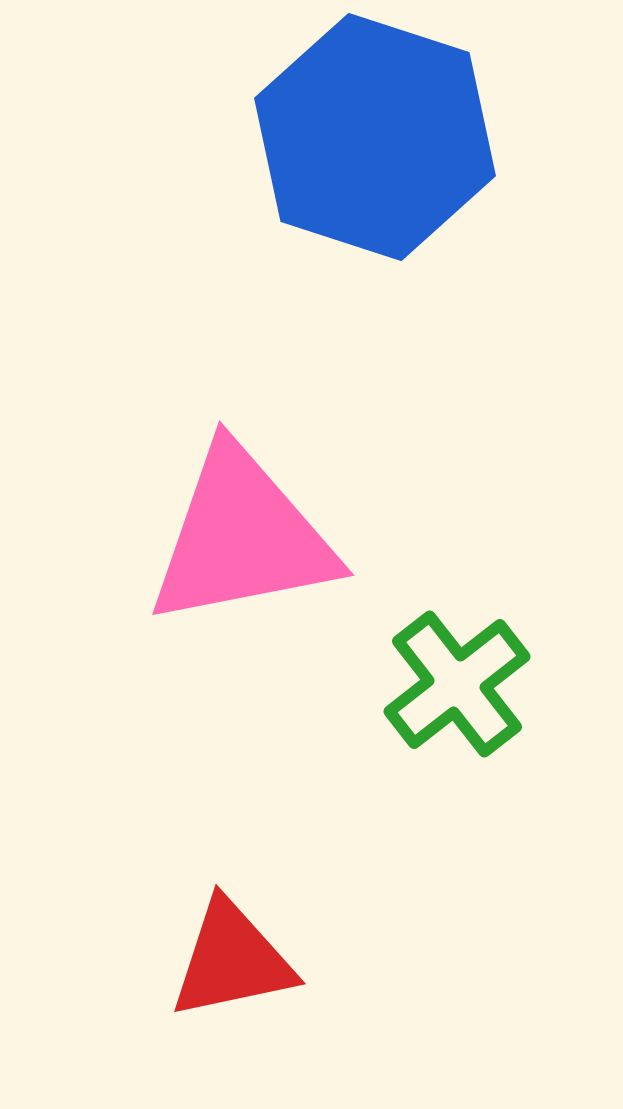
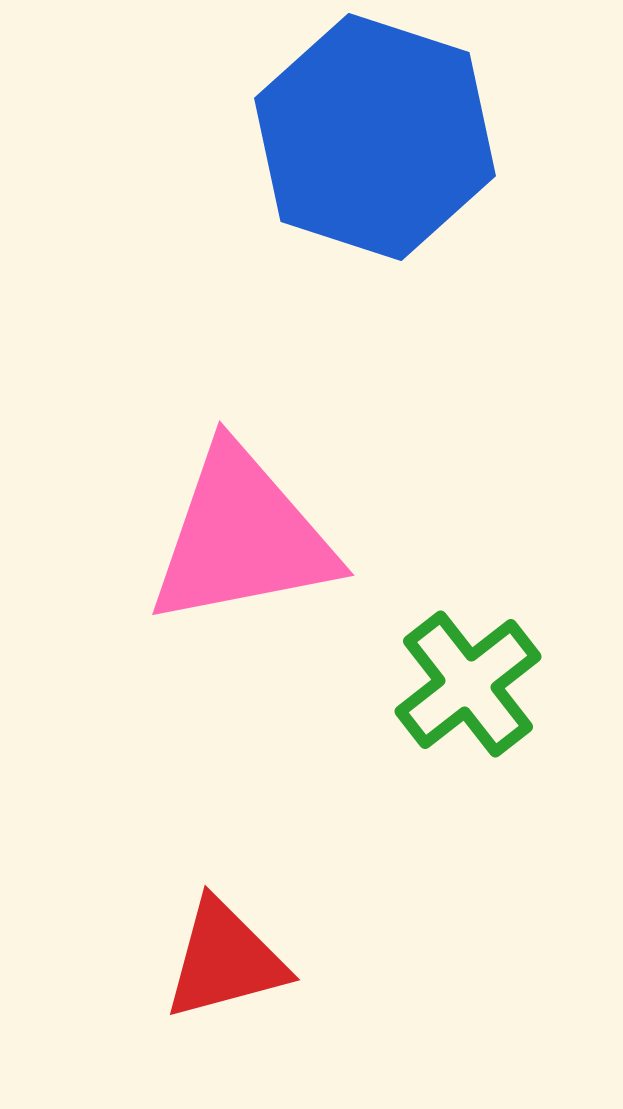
green cross: moved 11 px right
red triangle: moved 7 px left; rotated 3 degrees counterclockwise
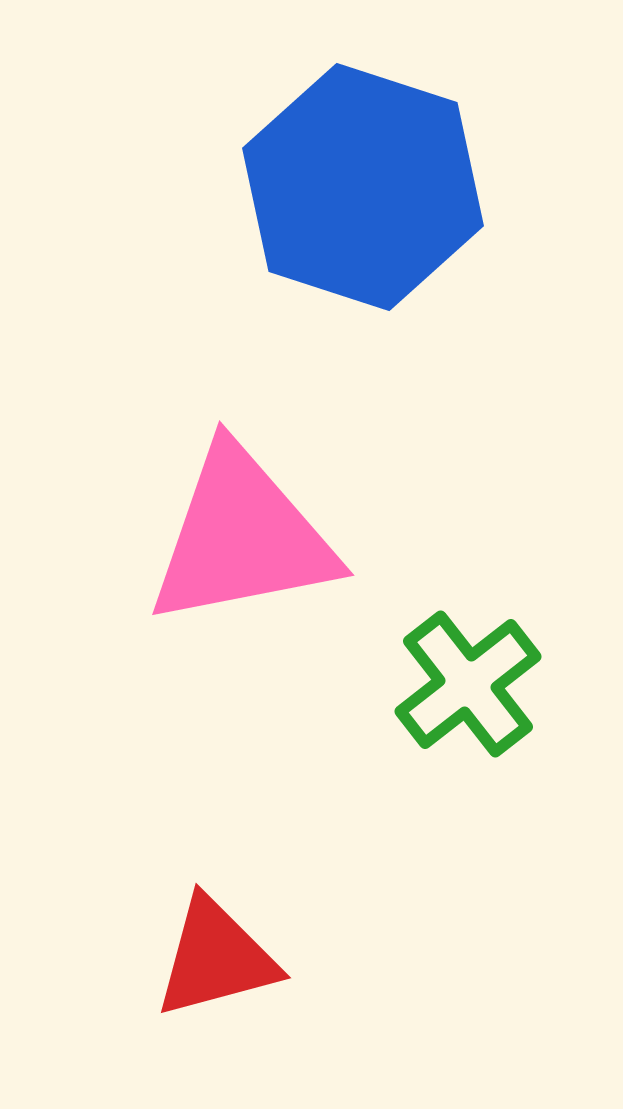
blue hexagon: moved 12 px left, 50 px down
red triangle: moved 9 px left, 2 px up
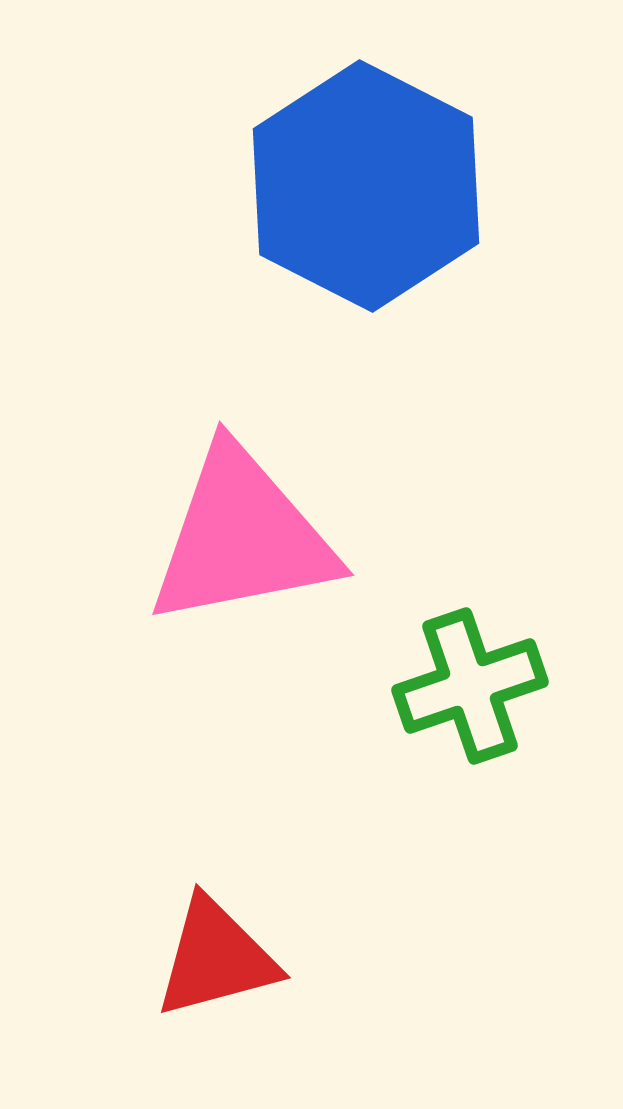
blue hexagon: moved 3 px right, 1 px up; rotated 9 degrees clockwise
green cross: moved 2 px right, 2 px down; rotated 19 degrees clockwise
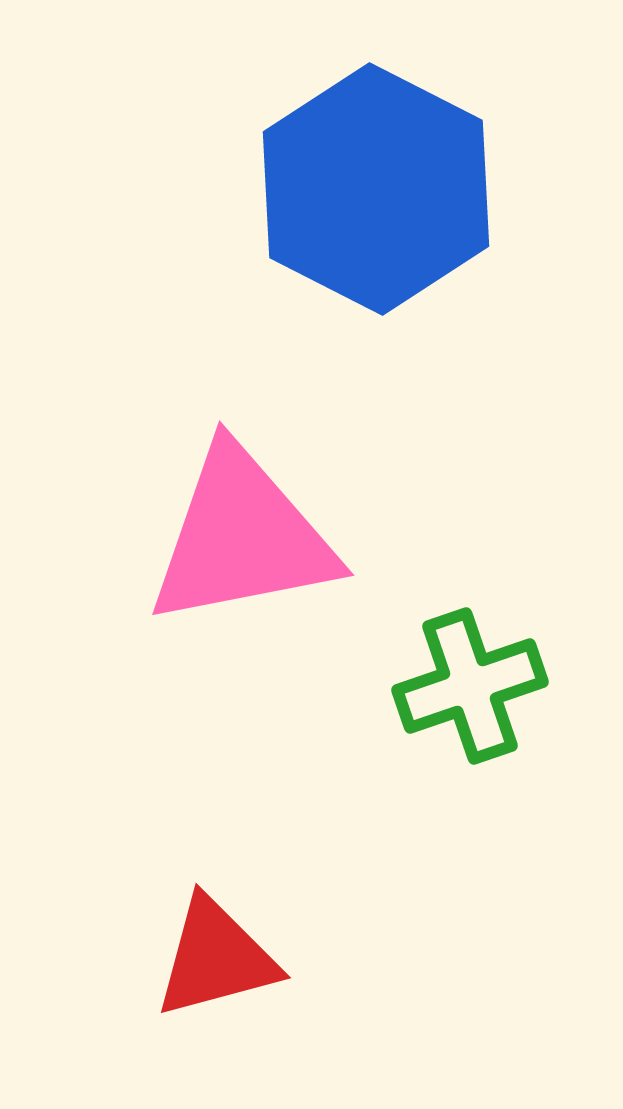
blue hexagon: moved 10 px right, 3 px down
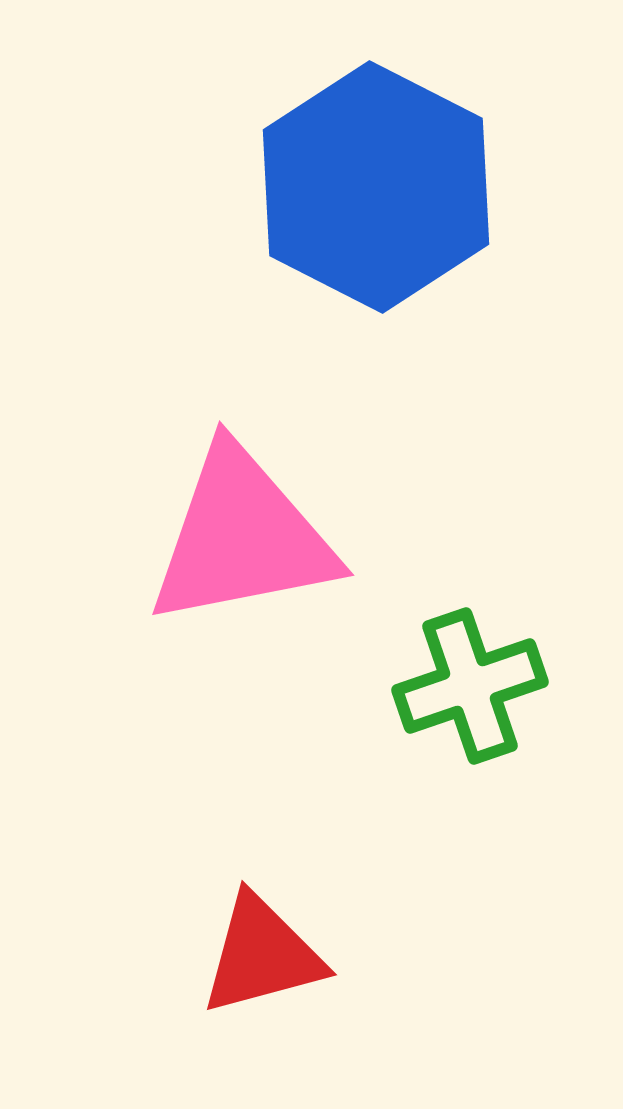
blue hexagon: moved 2 px up
red triangle: moved 46 px right, 3 px up
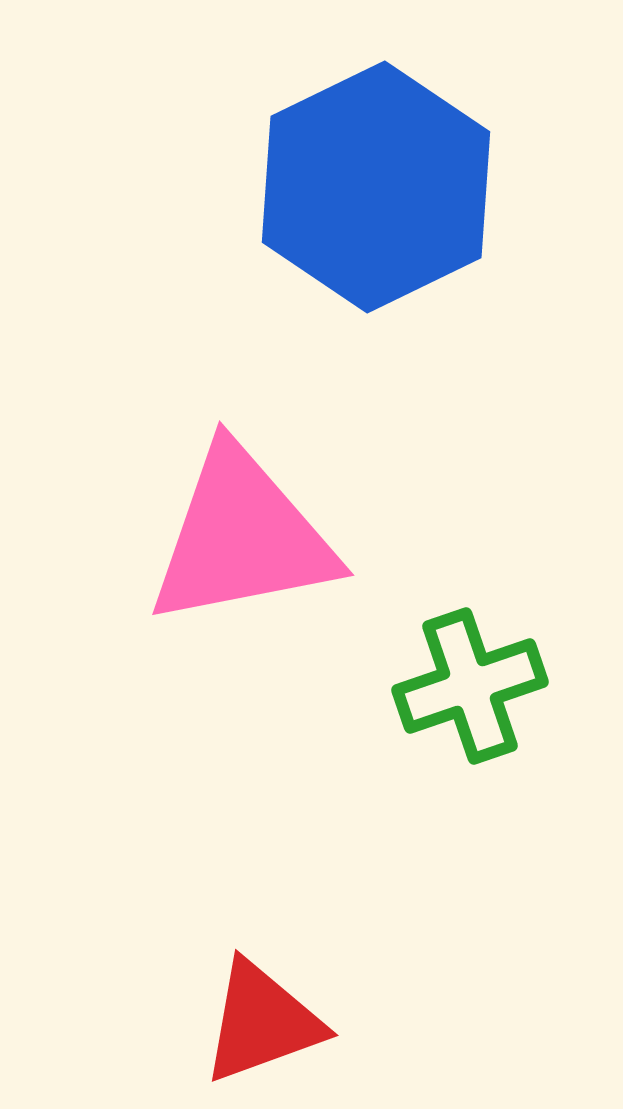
blue hexagon: rotated 7 degrees clockwise
red triangle: moved 67 px down; rotated 5 degrees counterclockwise
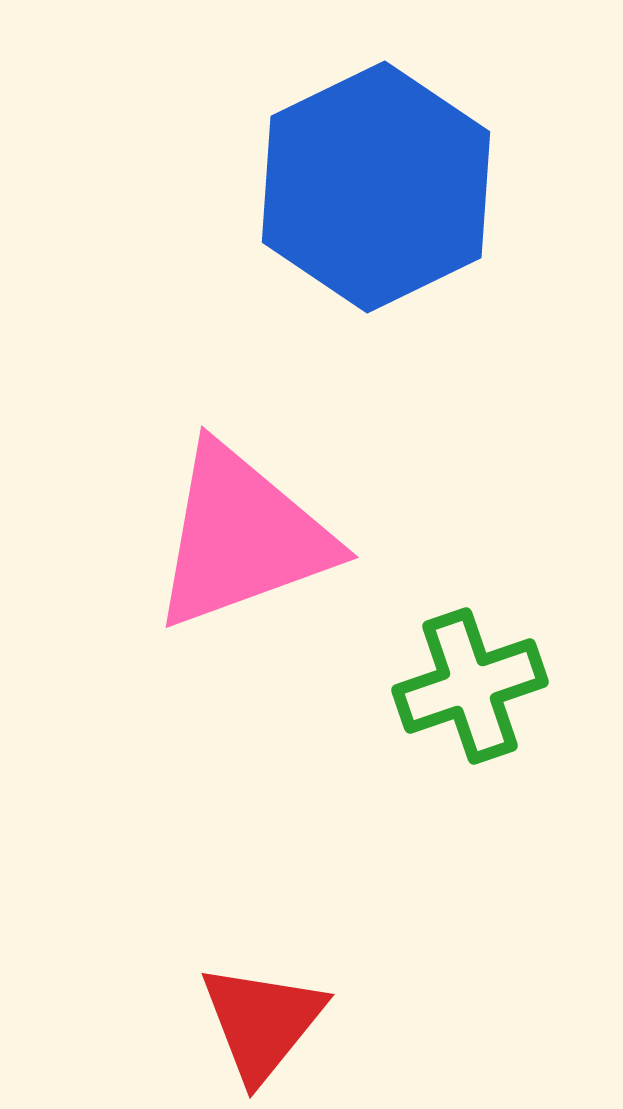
pink triangle: rotated 9 degrees counterclockwise
red triangle: rotated 31 degrees counterclockwise
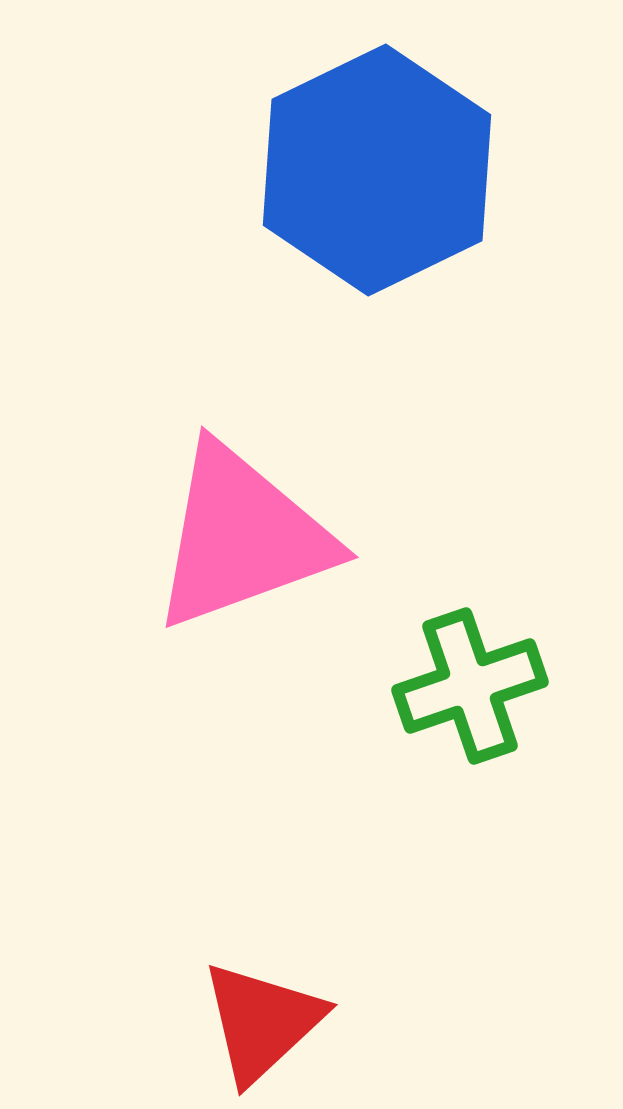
blue hexagon: moved 1 px right, 17 px up
red triangle: rotated 8 degrees clockwise
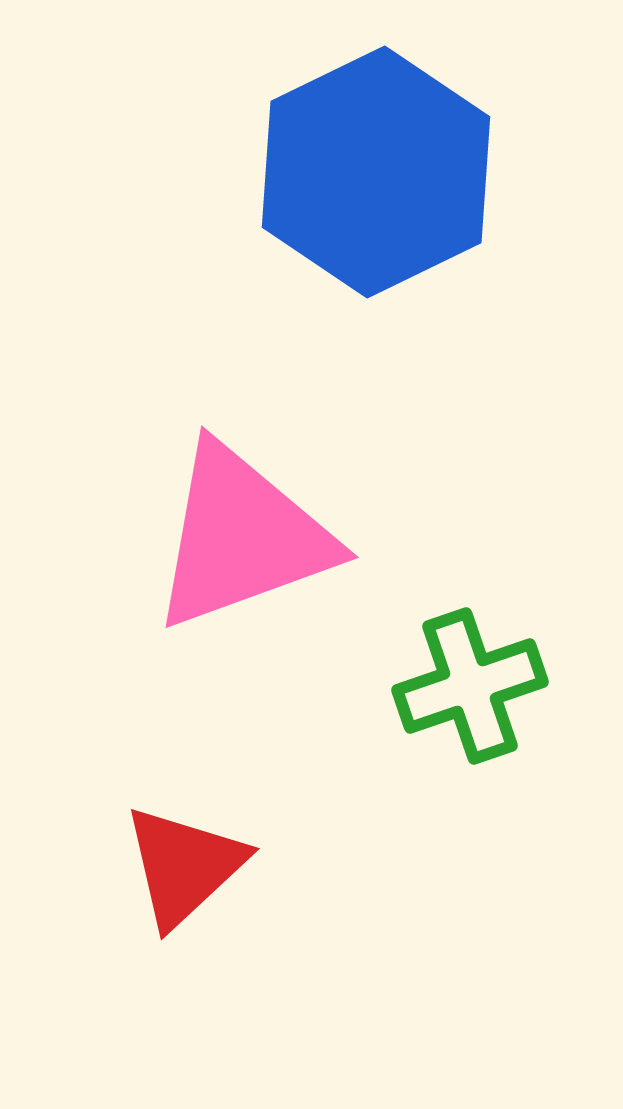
blue hexagon: moved 1 px left, 2 px down
red triangle: moved 78 px left, 156 px up
